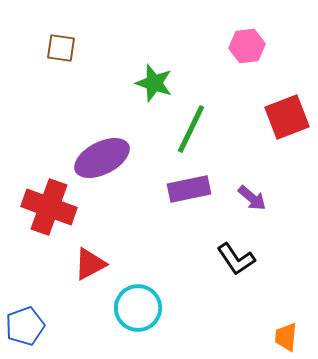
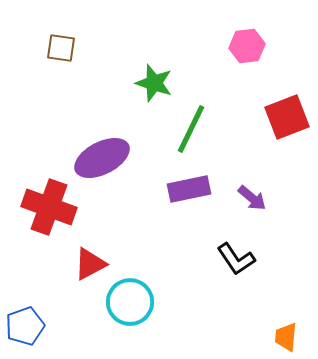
cyan circle: moved 8 px left, 6 px up
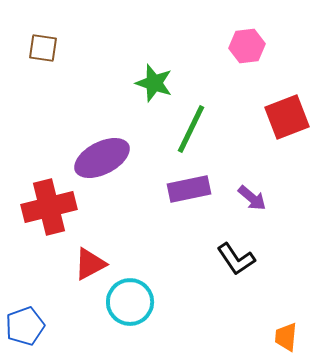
brown square: moved 18 px left
red cross: rotated 34 degrees counterclockwise
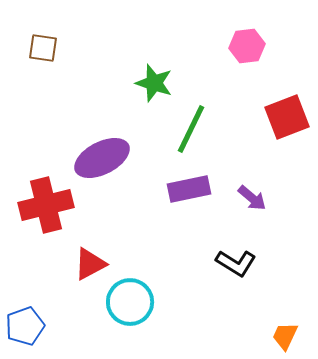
red cross: moved 3 px left, 2 px up
black L-shape: moved 4 px down; rotated 24 degrees counterclockwise
orange trapezoid: moved 1 px left, 1 px up; rotated 20 degrees clockwise
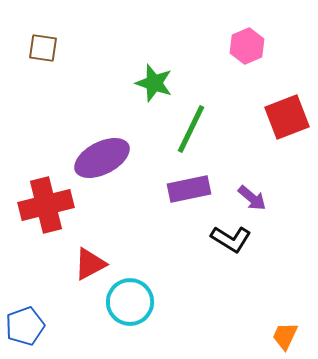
pink hexagon: rotated 16 degrees counterclockwise
black L-shape: moved 5 px left, 24 px up
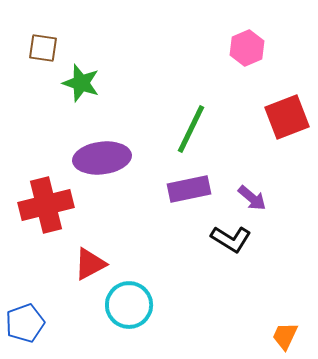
pink hexagon: moved 2 px down
green star: moved 73 px left
purple ellipse: rotated 20 degrees clockwise
cyan circle: moved 1 px left, 3 px down
blue pentagon: moved 3 px up
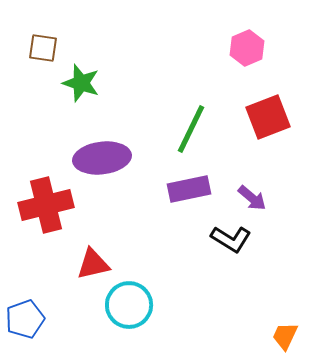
red square: moved 19 px left
red triangle: moved 3 px right; rotated 15 degrees clockwise
blue pentagon: moved 4 px up
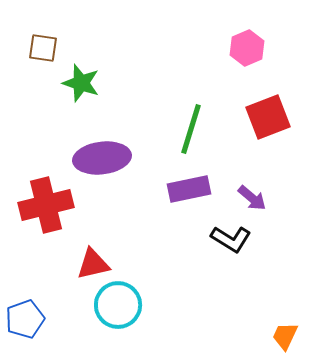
green line: rotated 9 degrees counterclockwise
cyan circle: moved 11 px left
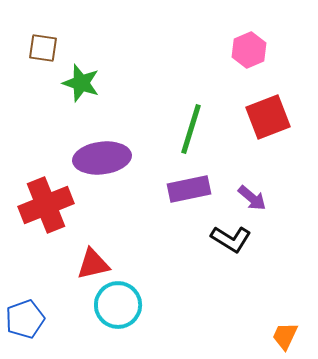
pink hexagon: moved 2 px right, 2 px down
red cross: rotated 8 degrees counterclockwise
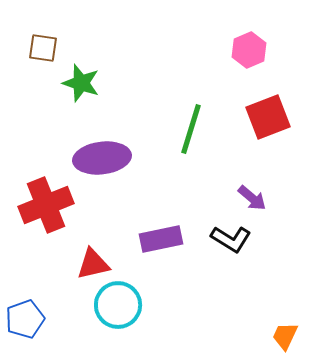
purple rectangle: moved 28 px left, 50 px down
